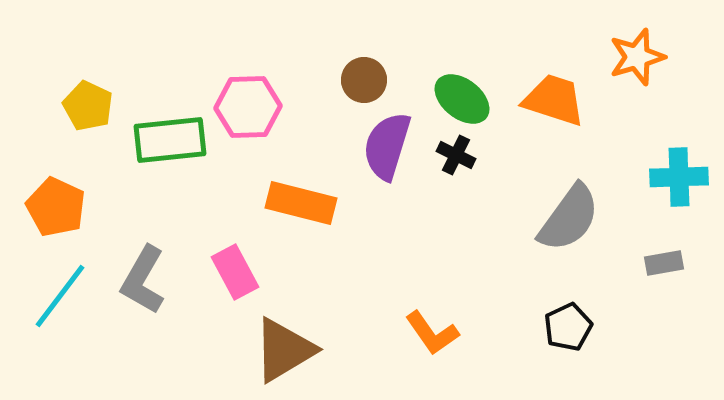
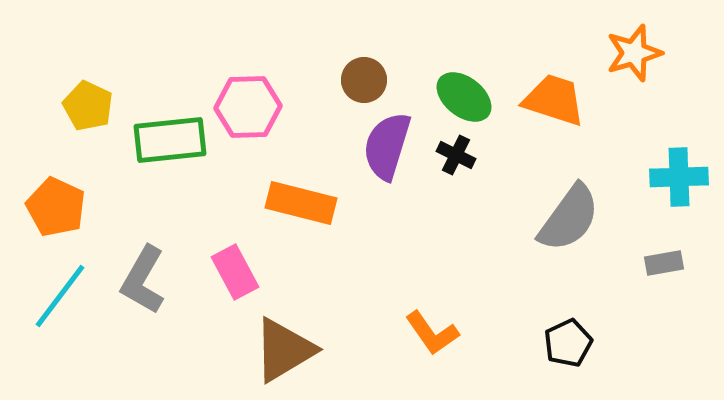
orange star: moved 3 px left, 4 px up
green ellipse: moved 2 px right, 2 px up
black pentagon: moved 16 px down
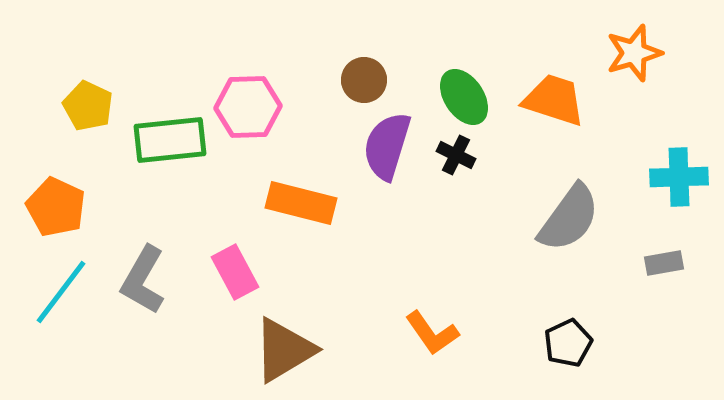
green ellipse: rotated 18 degrees clockwise
cyan line: moved 1 px right, 4 px up
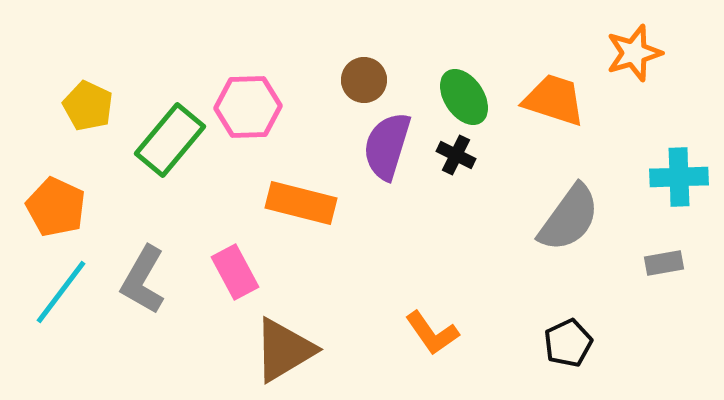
green rectangle: rotated 44 degrees counterclockwise
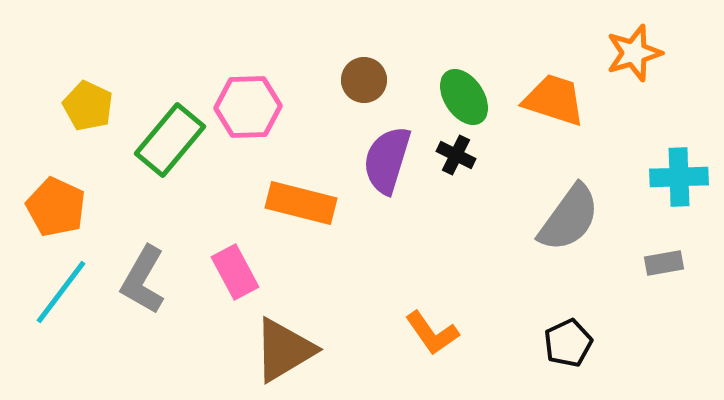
purple semicircle: moved 14 px down
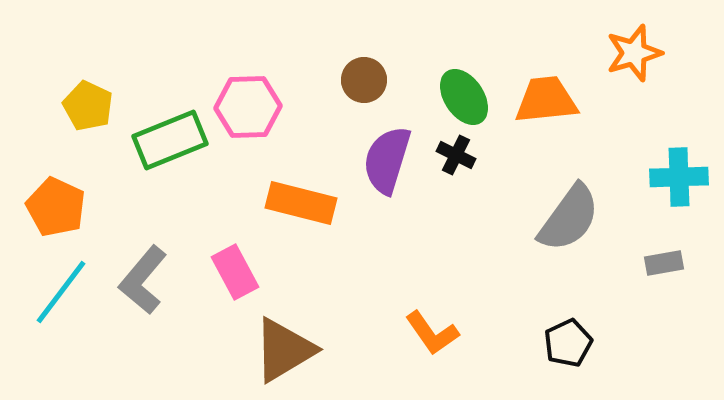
orange trapezoid: moved 8 px left; rotated 24 degrees counterclockwise
green rectangle: rotated 28 degrees clockwise
gray L-shape: rotated 10 degrees clockwise
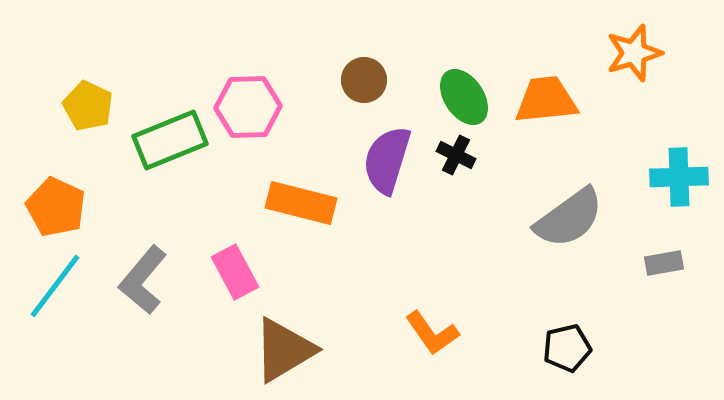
gray semicircle: rotated 18 degrees clockwise
cyan line: moved 6 px left, 6 px up
black pentagon: moved 1 px left, 5 px down; rotated 12 degrees clockwise
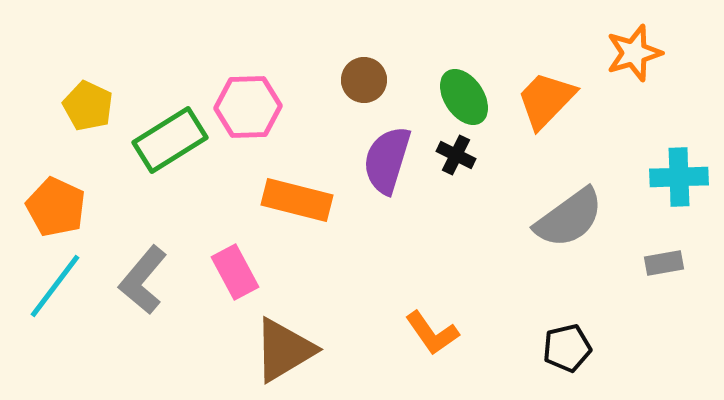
orange trapezoid: rotated 40 degrees counterclockwise
green rectangle: rotated 10 degrees counterclockwise
orange rectangle: moved 4 px left, 3 px up
